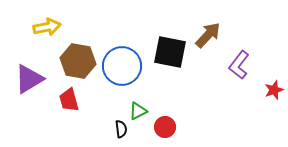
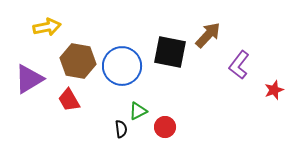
red trapezoid: rotated 15 degrees counterclockwise
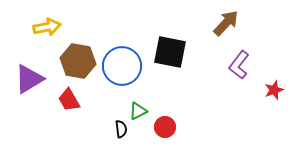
brown arrow: moved 18 px right, 12 px up
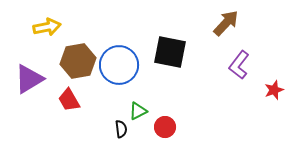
brown hexagon: rotated 20 degrees counterclockwise
blue circle: moved 3 px left, 1 px up
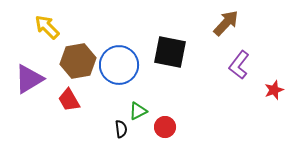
yellow arrow: rotated 124 degrees counterclockwise
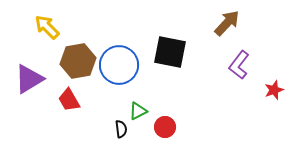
brown arrow: moved 1 px right
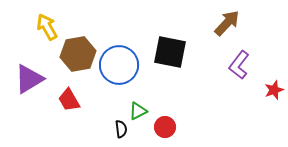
yellow arrow: rotated 16 degrees clockwise
brown hexagon: moved 7 px up
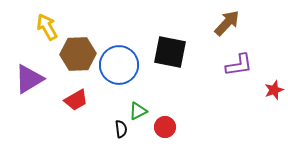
brown hexagon: rotated 8 degrees clockwise
purple L-shape: rotated 136 degrees counterclockwise
red trapezoid: moved 7 px right; rotated 90 degrees counterclockwise
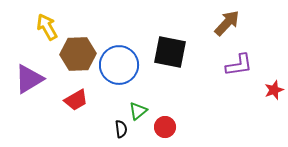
green triangle: rotated 12 degrees counterclockwise
